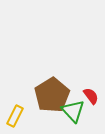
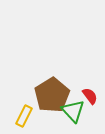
red semicircle: moved 1 px left
yellow rectangle: moved 9 px right
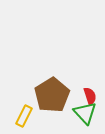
red semicircle: rotated 18 degrees clockwise
green triangle: moved 12 px right, 2 px down
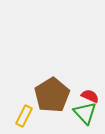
red semicircle: rotated 48 degrees counterclockwise
